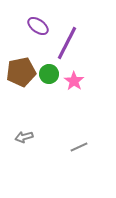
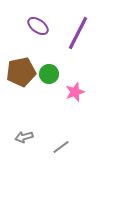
purple line: moved 11 px right, 10 px up
pink star: moved 1 px right, 11 px down; rotated 18 degrees clockwise
gray line: moved 18 px left; rotated 12 degrees counterclockwise
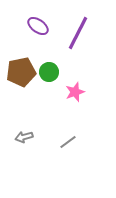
green circle: moved 2 px up
gray line: moved 7 px right, 5 px up
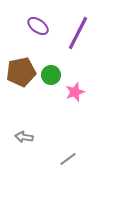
green circle: moved 2 px right, 3 px down
gray arrow: rotated 24 degrees clockwise
gray line: moved 17 px down
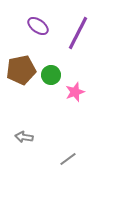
brown pentagon: moved 2 px up
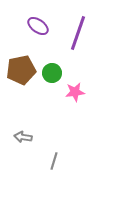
purple line: rotated 8 degrees counterclockwise
green circle: moved 1 px right, 2 px up
pink star: rotated 12 degrees clockwise
gray arrow: moved 1 px left
gray line: moved 14 px left, 2 px down; rotated 36 degrees counterclockwise
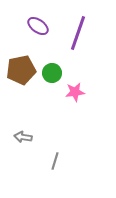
gray line: moved 1 px right
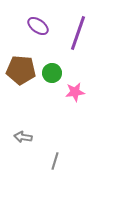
brown pentagon: rotated 16 degrees clockwise
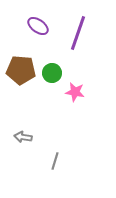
pink star: rotated 18 degrees clockwise
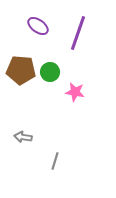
green circle: moved 2 px left, 1 px up
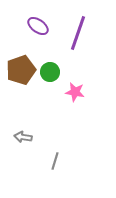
brown pentagon: rotated 24 degrees counterclockwise
